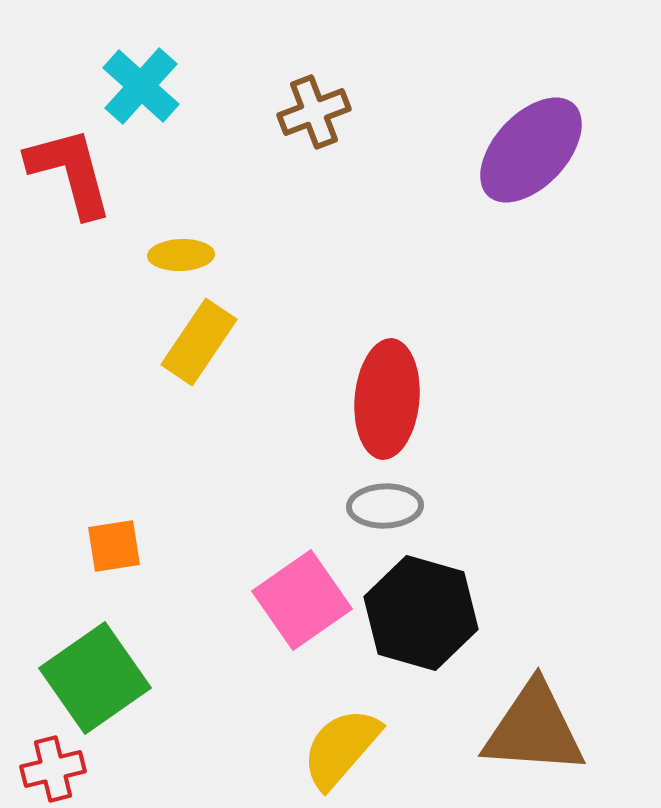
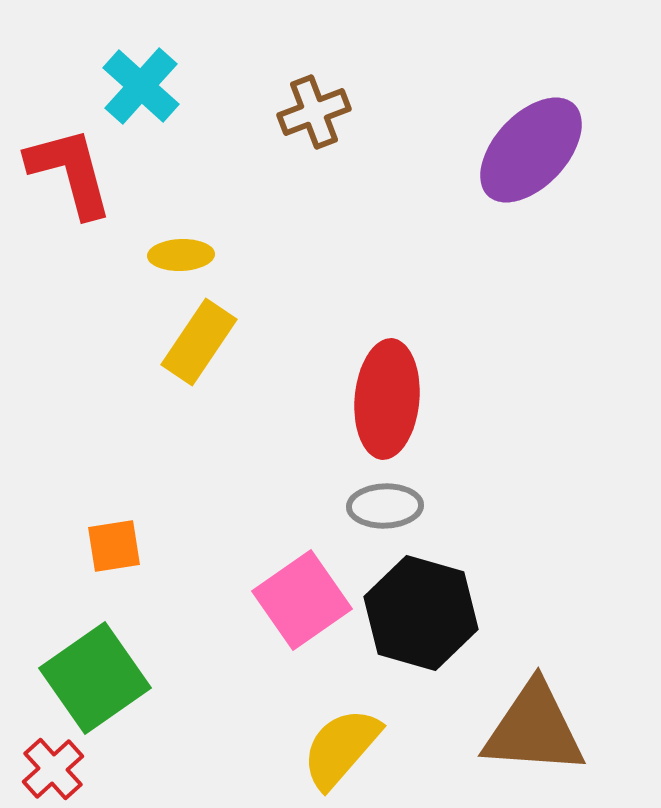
red cross: rotated 28 degrees counterclockwise
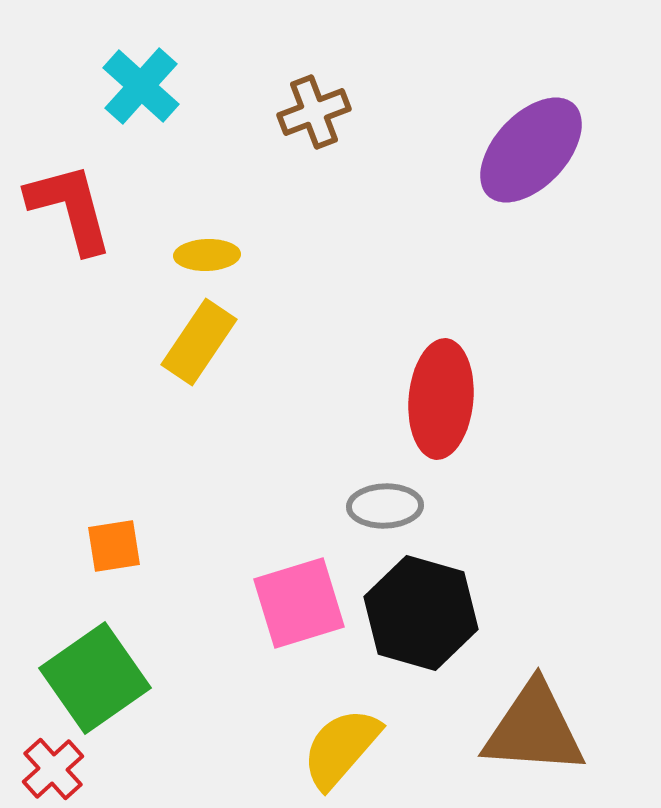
red L-shape: moved 36 px down
yellow ellipse: moved 26 px right
red ellipse: moved 54 px right
pink square: moved 3 px left, 3 px down; rotated 18 degrees clockwise
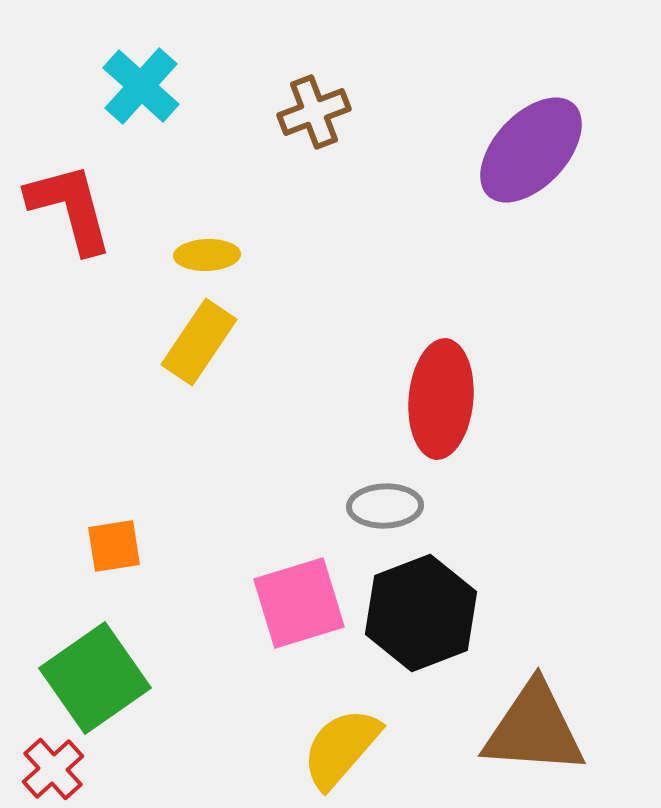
black hexagon: rotated 23 degrees clockwise
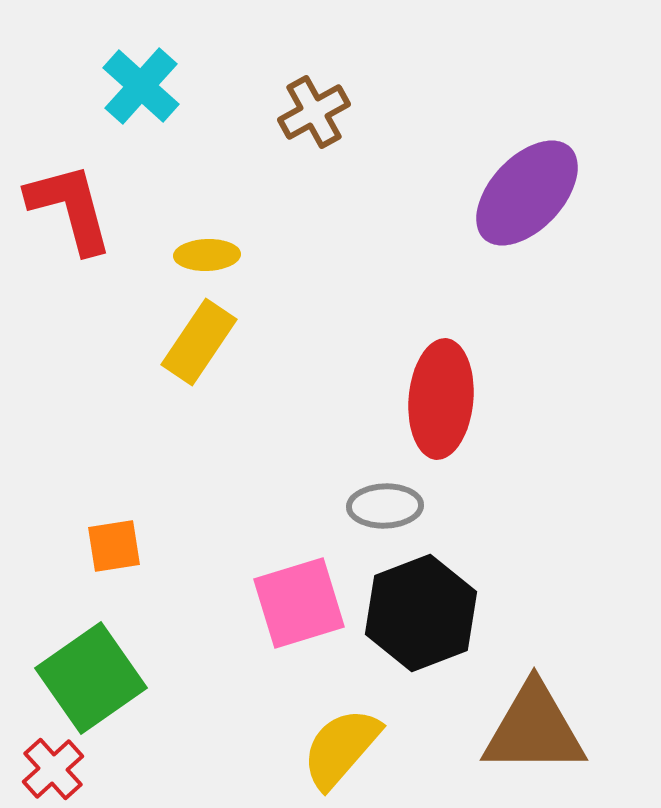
brown cross: rotated 8 degrees counterclockwise
purple ellipse: moved 4 px left, 43 px down
green square: moved 4 px left
brown triangle: rotated 4 degrees counterclockwise
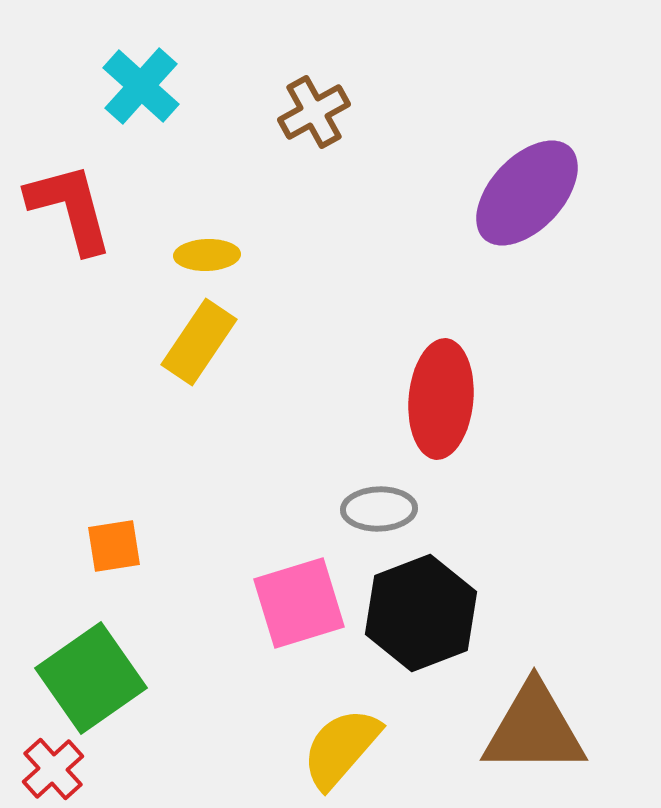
gray ellipse: moved 6 px left, 3 px down
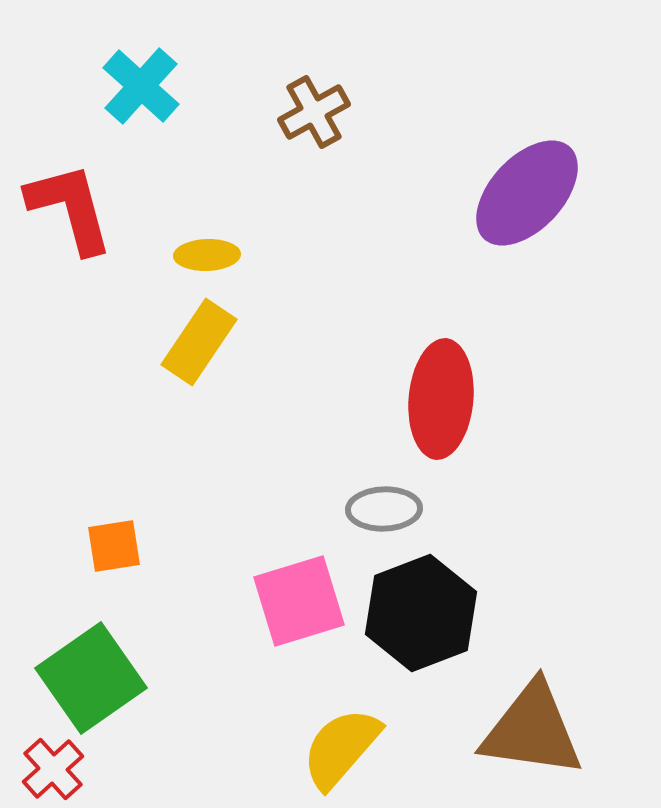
gray ellipse: moved 5 px right
pink square: moved 2 px up
brown triangle: moved 2 px left, 1 px down; rotated 8 degrees clockwise
